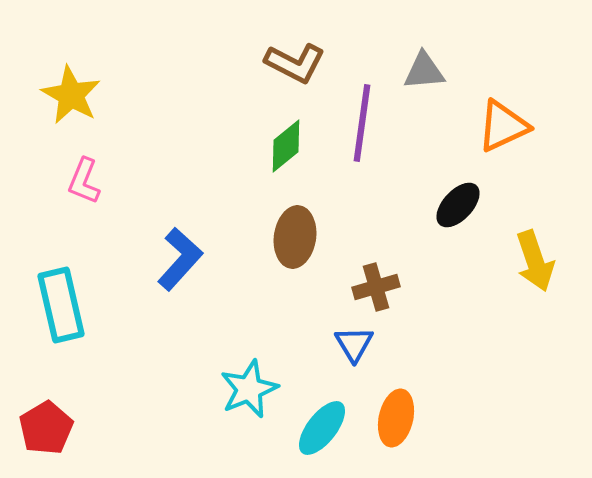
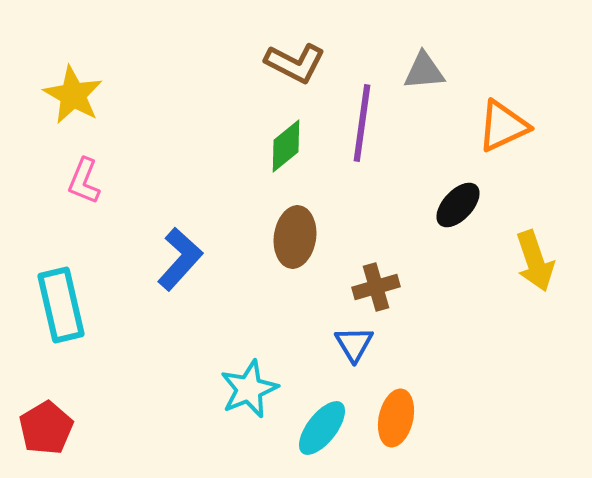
yellow star: moved 2 px right
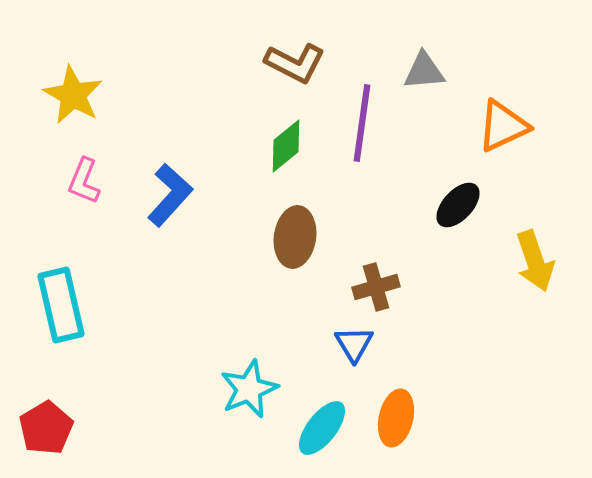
blue L-shape: moved 10 px left, 64 px up
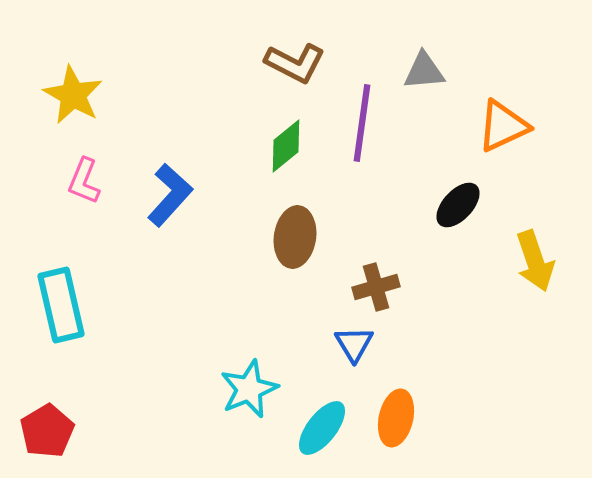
red pentagon: moved 1 px right, 3 px down
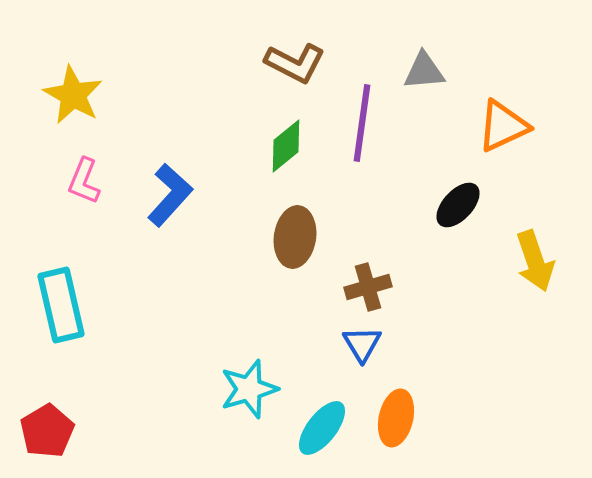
brown cross: moved 8 px left
blue triangle: moved 8 px right
cyan star: rotated 6 degrees clockwise
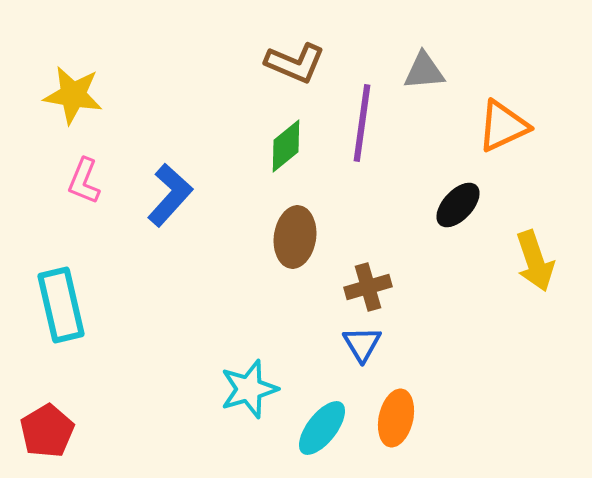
brown L-shape: rotated 4 degrees counterclockwise
yellow star: rotated 20 degrees counterclockwise
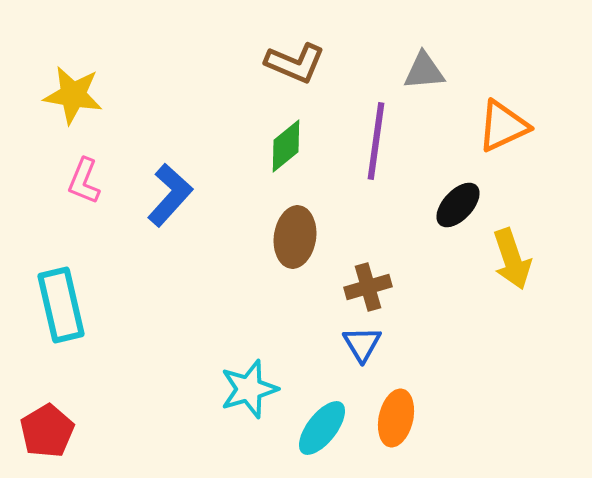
purple line: moved 14 px right, 18 px down
yellow arrow: moved 23 px left, 2 px up
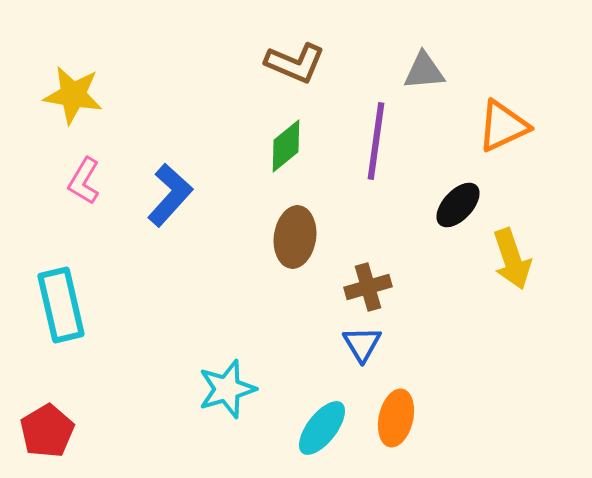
pink L-shape: rotated 9 degrees clockwise
cyan star: moved 22 px left
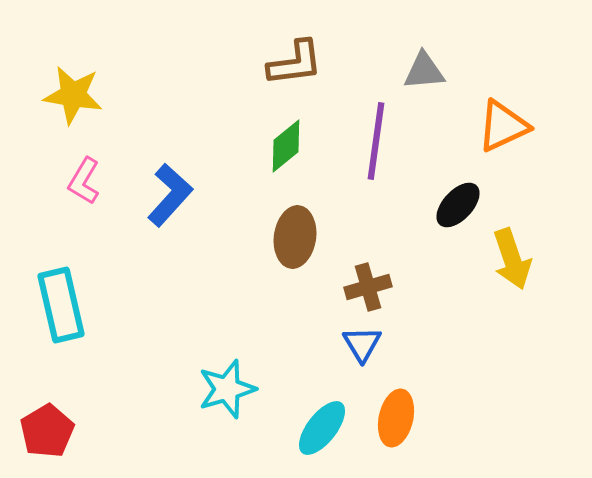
brown L-shape: rotated 30 degrees counterclockwise
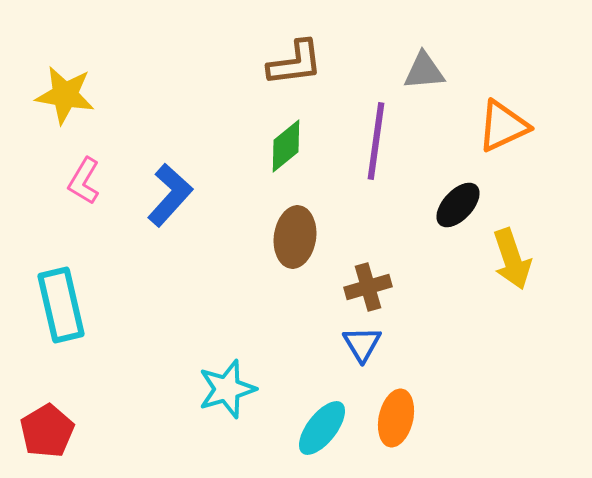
yellow star: moved 8 px left
